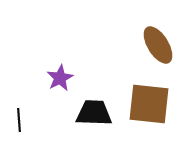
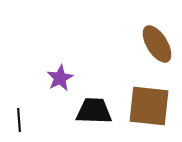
brown ellipse: moved 1 px left, 1 px up
brown square: moved 2 px down
black trapezoid: moved 2 px up
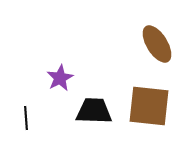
black line: moved 7 px right, 2 px up
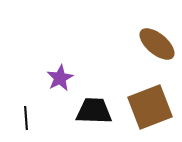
brown ellipse: rotated 18 degrees counterclockwise
brown square: moved 1 px right, 1 px down; rotated 27 degrees counterclockwise
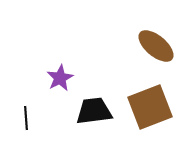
brown ellipse: moved 1 px left, 2 px down
black trapezoid: rotated 9 degrees counterclockwise
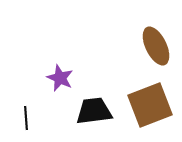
brown ellipse: rotated 24 degrees clockwise
purple star: rotated 20 degrees counterclockwise
brown square: moved 2 px up
